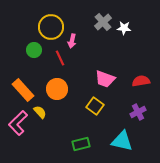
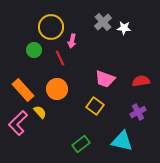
green rectangle: rotated 24 degrees counterclockwise
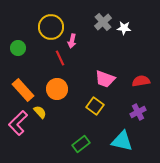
green circle: moved 16 px left, 2 px up
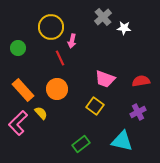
gray cross: moved 5 px up
yellow semicircle: moved 1 px right, 1 px down
